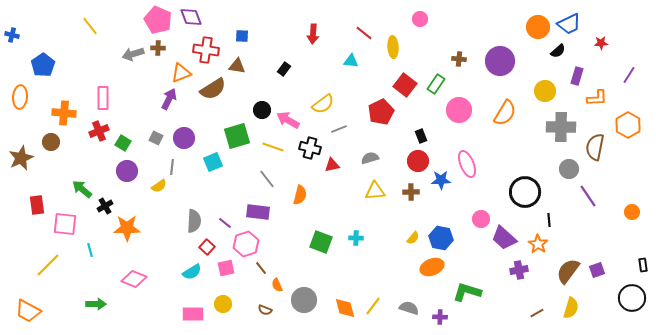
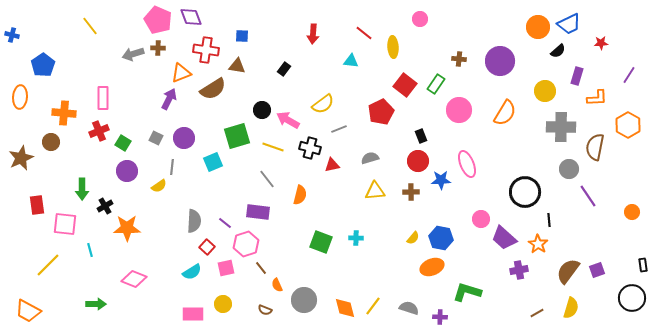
green arrow at (82, 189): rotated 130 degrees counterclockwise
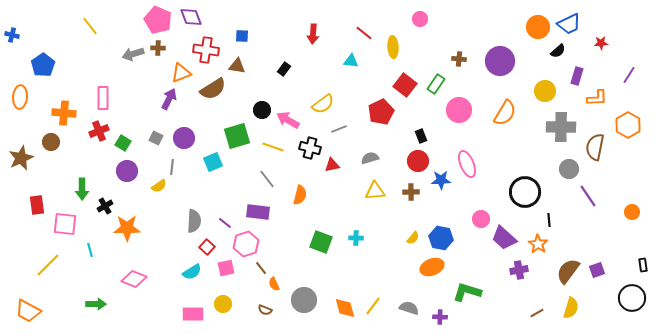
orange semicircle at (277, 285): moved 3 px left, 1 px up
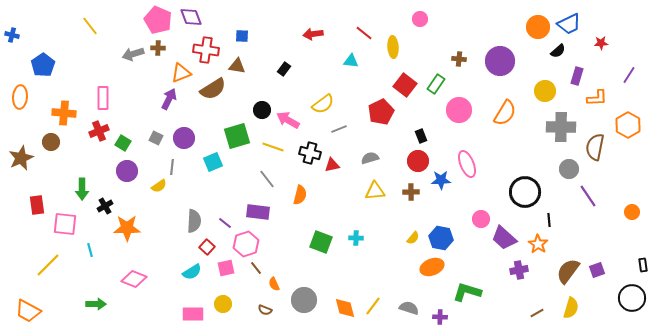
red arrow at (313, 34): rotated 78 degrees clockwise
black cross at (310, 148): moved 5 px down
brown line at (261, 268): moved 5 px left
